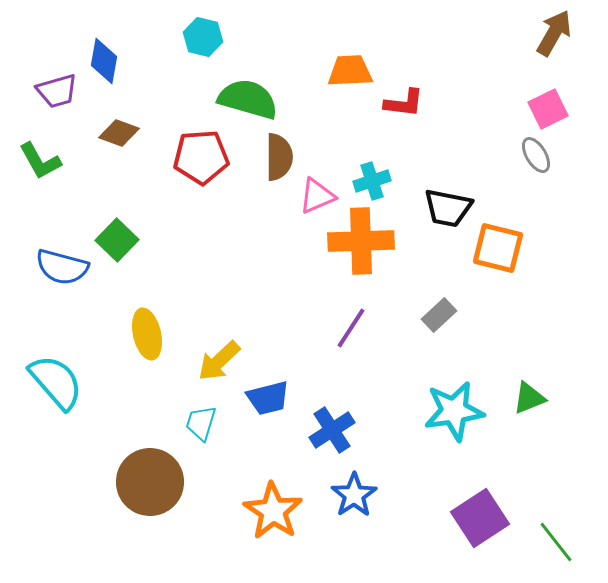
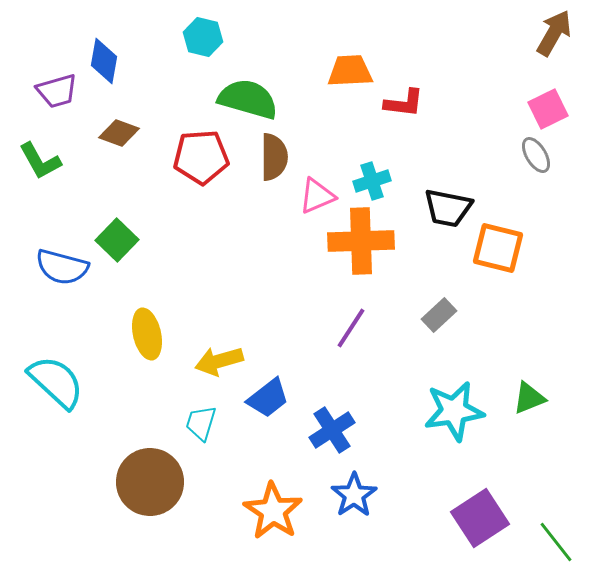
brown semicircle: moved 5 px left
yellow arrow: rotated 27 degrees clockwise
cyan semicircle: rotated 6 degrees counterclockwise
blue trapezoid: rotated 24 degrees counterclockwise
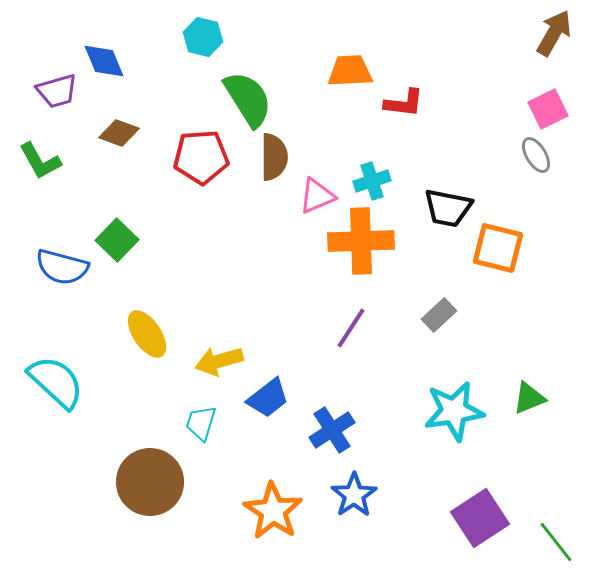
blue diamond: rotated 33 degrees counterclockwise
green semicircle: rotated 42 degrees clockwise
yellow ellipse: rotated 21 degrees counterclockwise
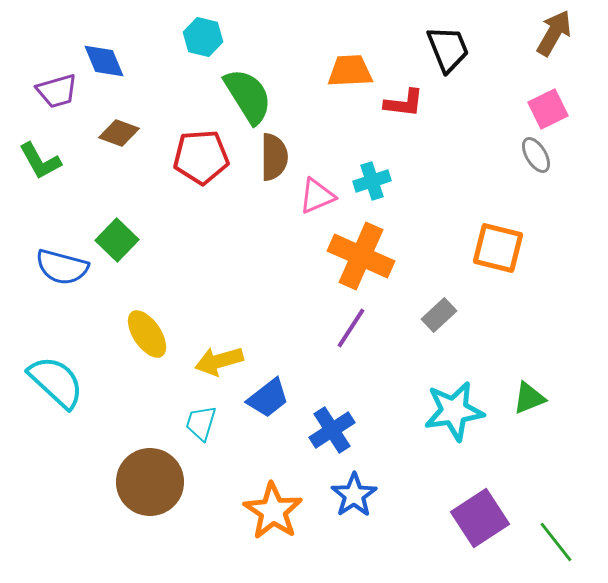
green semicircle: moved 3 px up
black trapezoid: moved 159 px up; rotated 123 degrees counterclockwise
orange cross: moved 15 px down; rotated 26 degrees clockwise
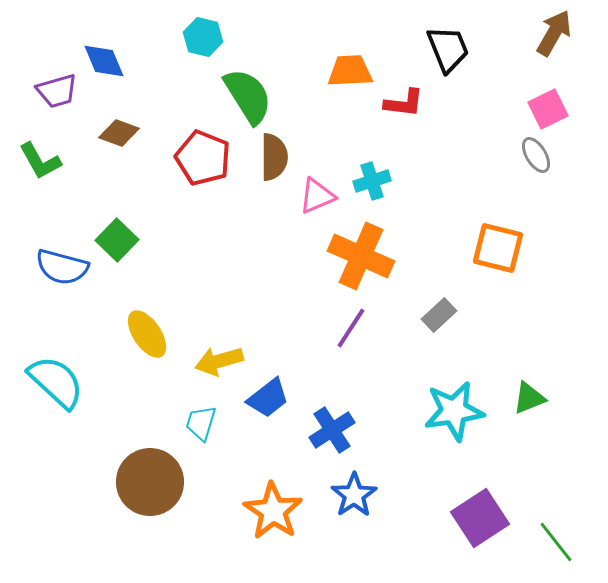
red pentagon: moved 2 px right, 1 px down; rotated 26 degrees clockwise
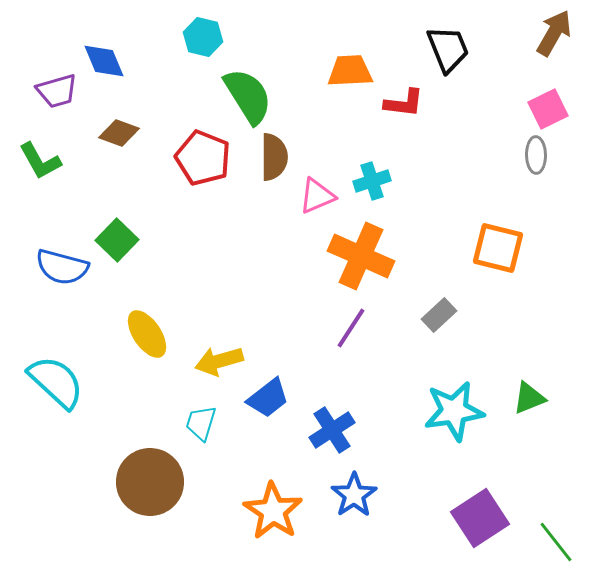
gray ellipse: rotated 30 degrees clockwise
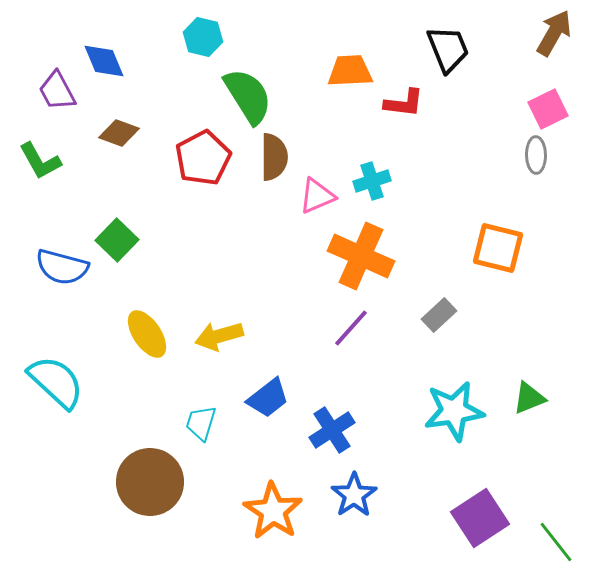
purple trapezoid: rotated 78 degrees clockwise
red pentagon: rotated 22 degrees clockwise
purple line: rotated 9 degrees clockwise
yellow arrow: moved 25 px up
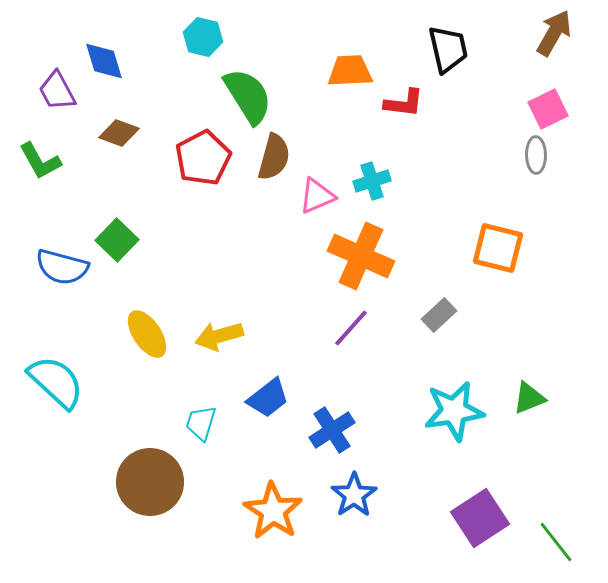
black trapezoid: rotated 9 degrees clockwise
blue diamond: rotated 6 degrees clockwise
brown semicircle: rotated 15 degrees clockwise
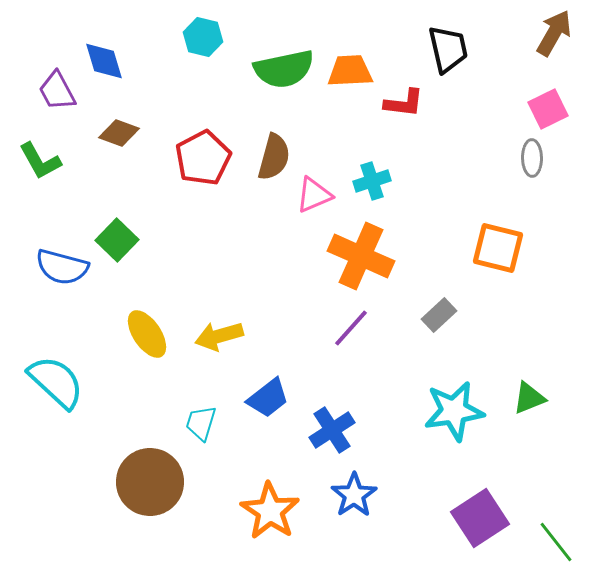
green semicircle: moved 36 px right, 27 px up; rotated 110 degrees clockwise
gray ellipse: moved 4 px left, 3 px down
pink triangle: moved 3 px left, 1 px up
orange star: moved 3 px left
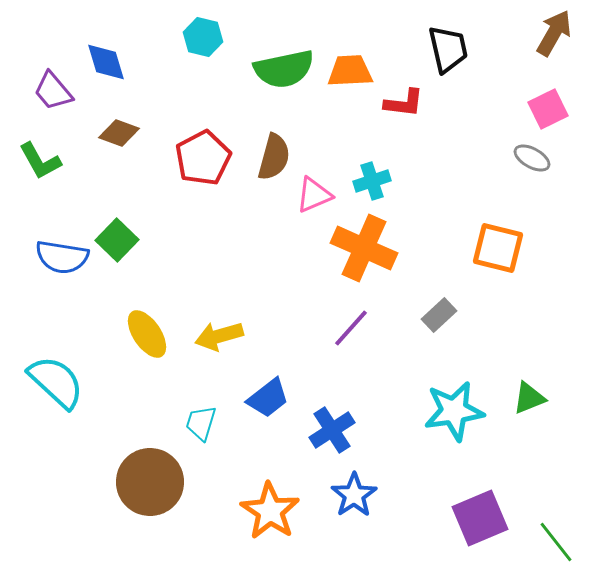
blue diamond: moved 2 px right, 1 px down
purple trapezoid: moved 4 px left; rotated 12 degrees counterclockwise
gray ellipse: rotated 60 degrees counterclockwise
orange cross: moved 3 px right, 8 px up
blue semicircle: moved 10 px up; rotated 6 degrees counterclockwise
purple square: rotated 10 degrees clockwise
